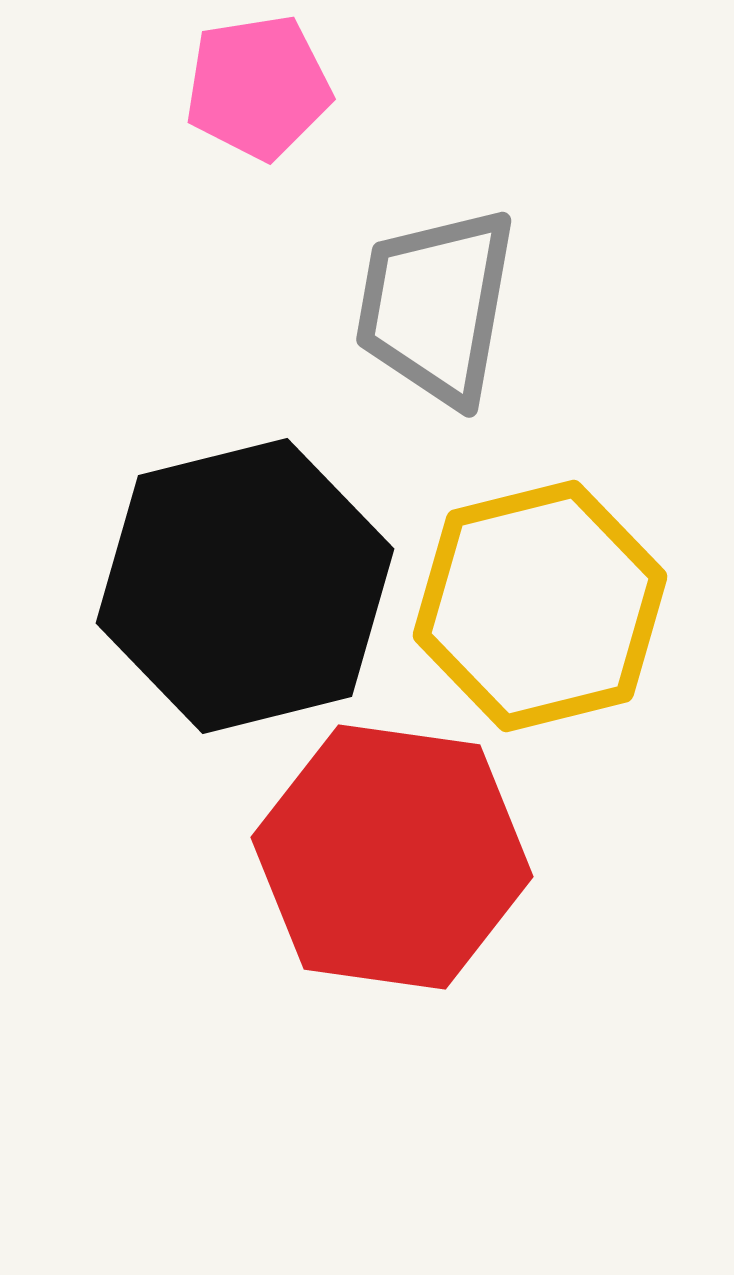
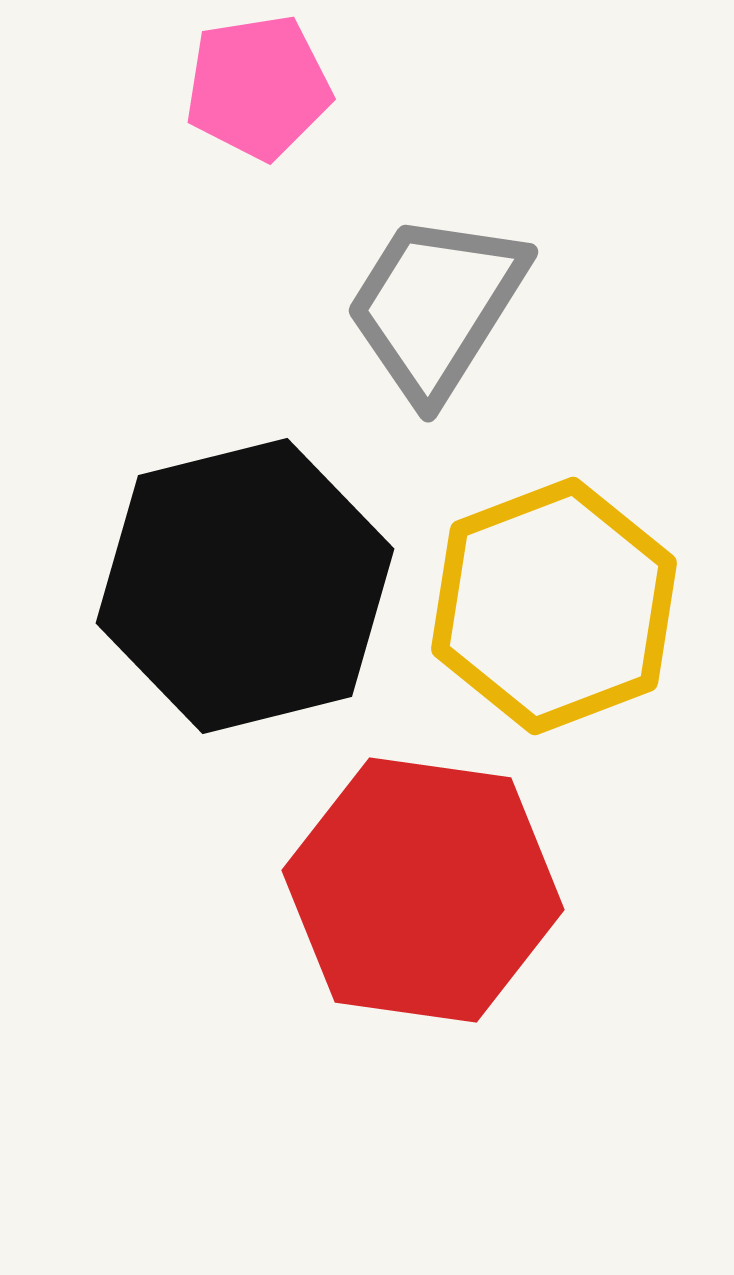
gray trapezoid: rotated 22 degrees clockwise
yellow hexagon: moved 14 px right; rotated 7 degrees counterclockwise
red hexagon: moved 31 px right, 33 px down
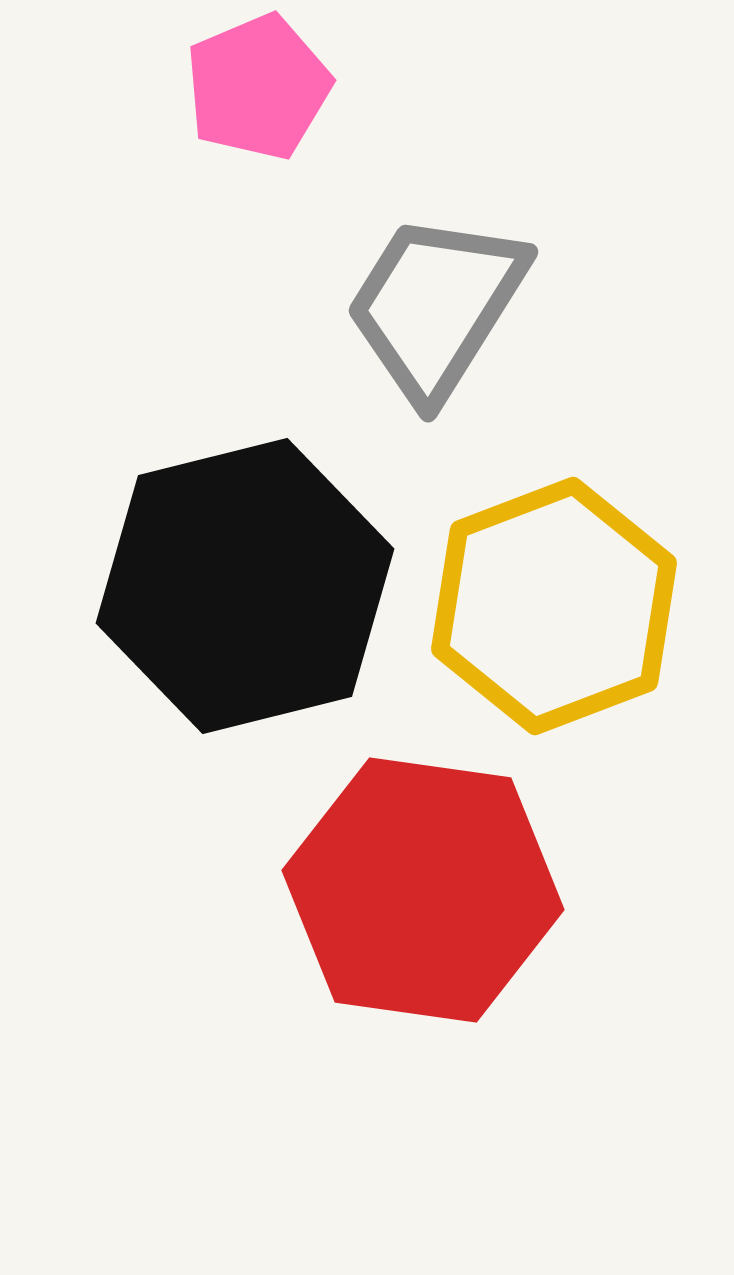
pink pentagon: rotated 14 degrees counterclockwise
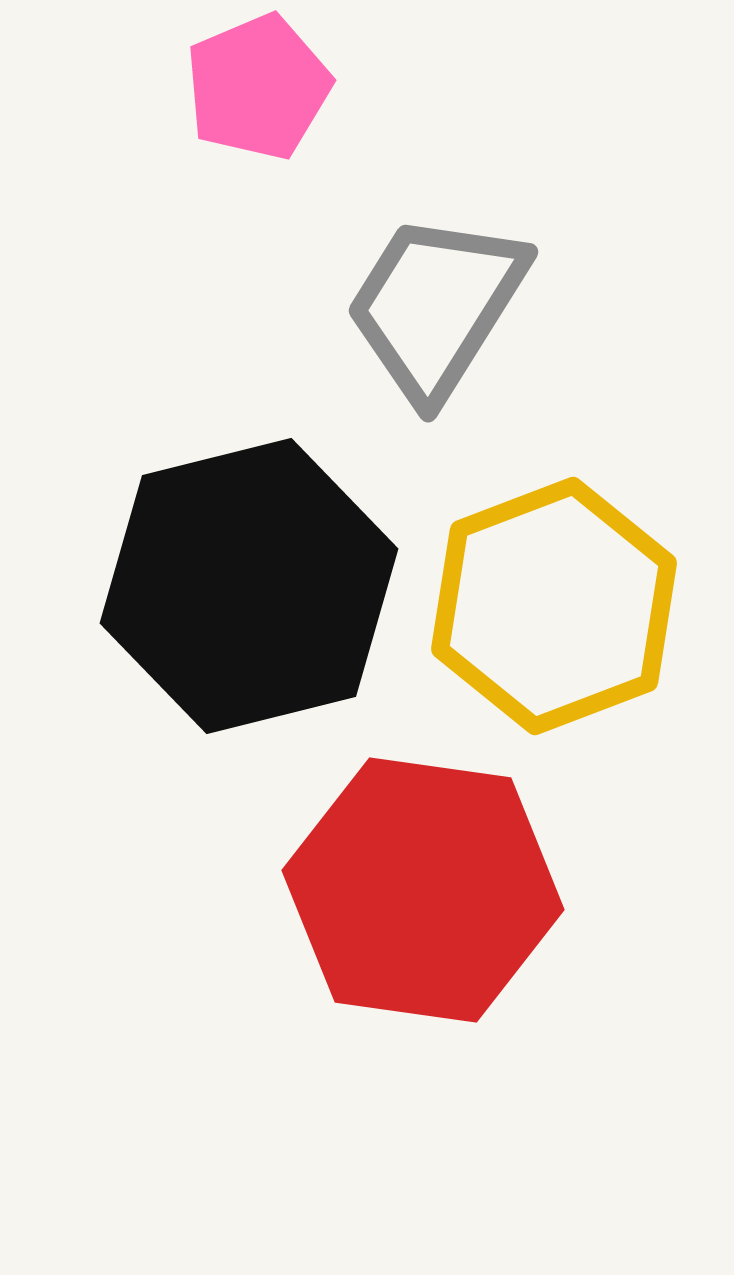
black hexagon: moved 4 px right
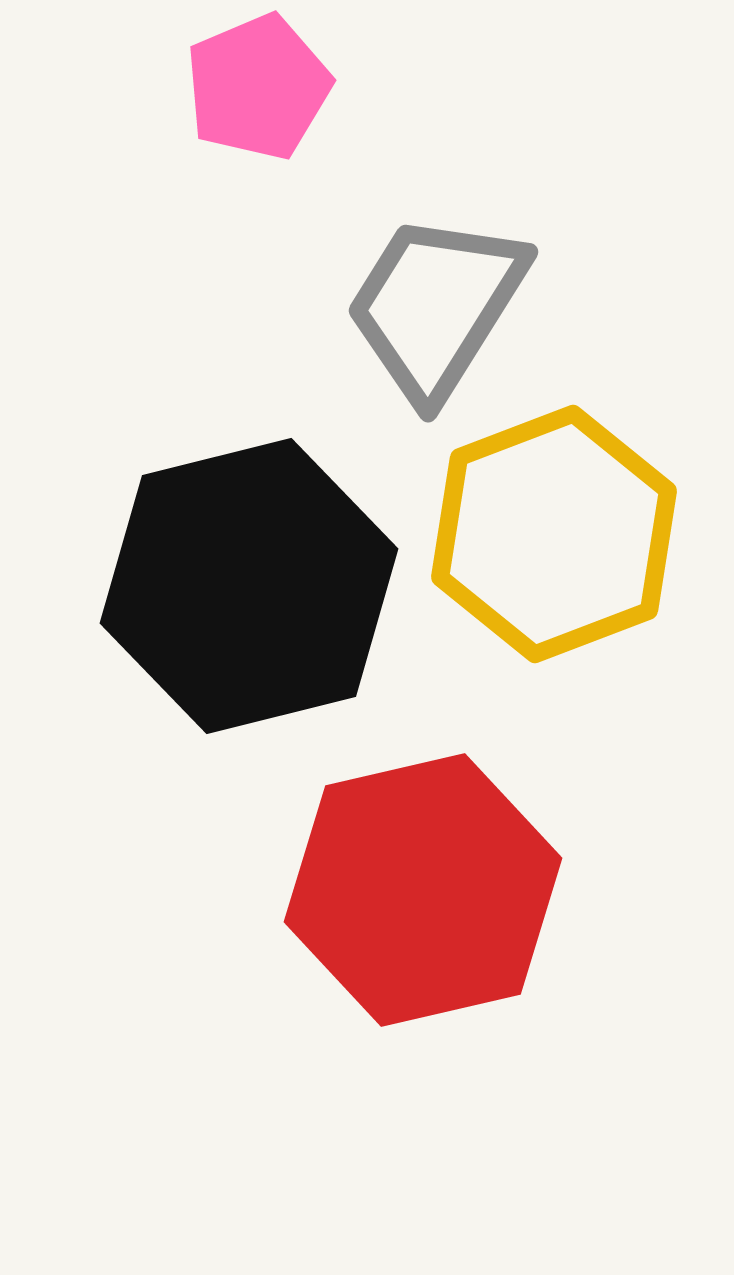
yellow hexagon: moved 72 px up
red hexagon: rotated 21 degrees counterclockwise
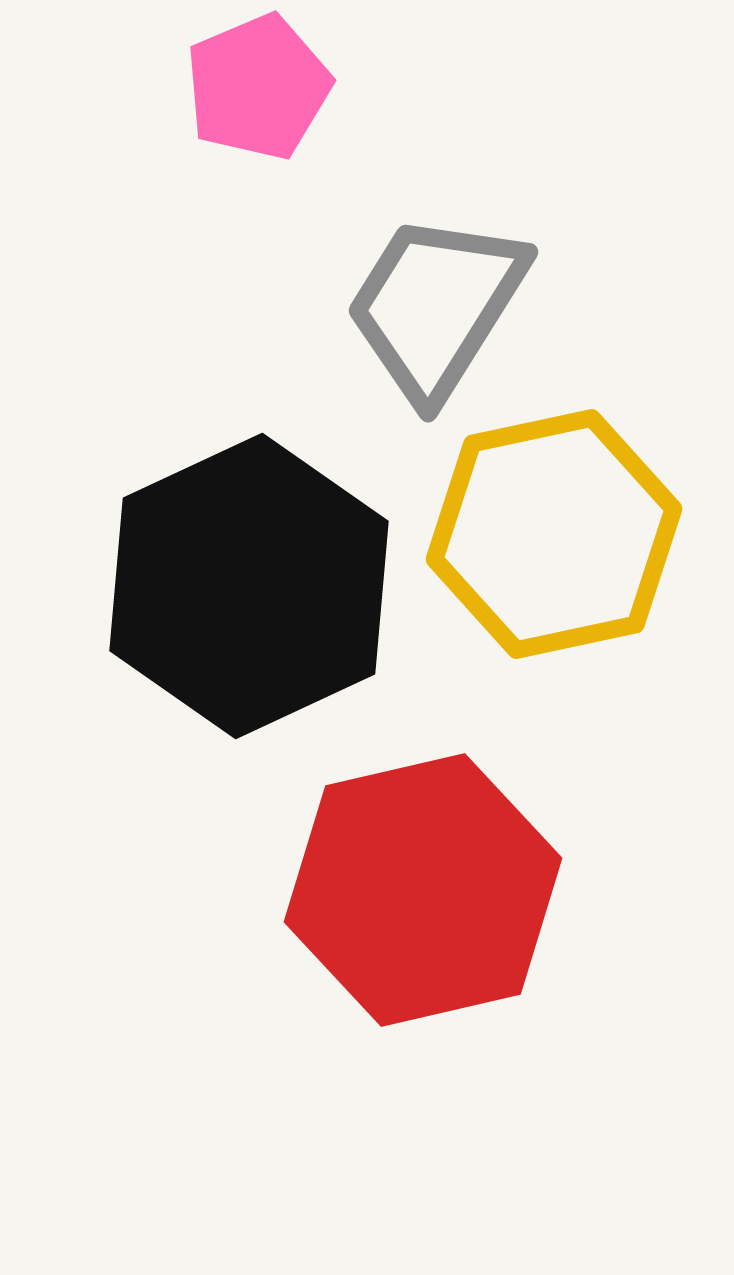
yellow hexagon: rotated 9 degrees clockwise
black hexagon: rotated 11 degrees counterclockwise
